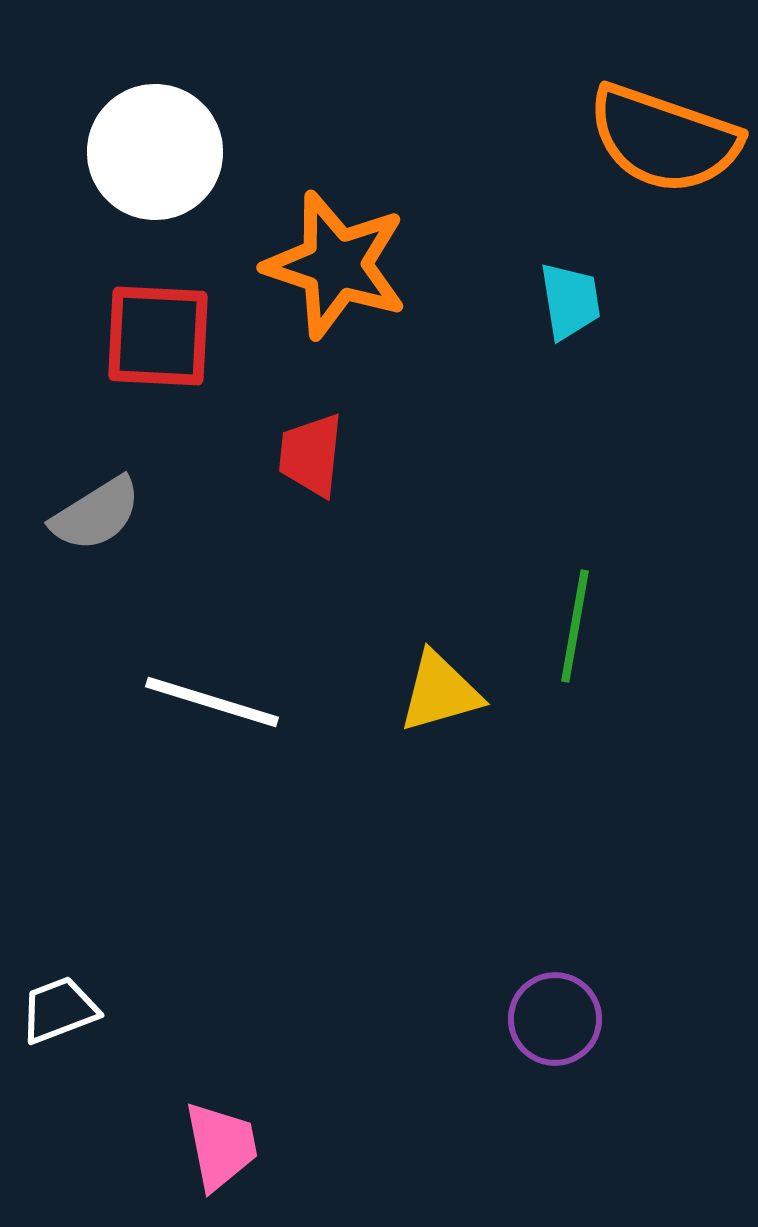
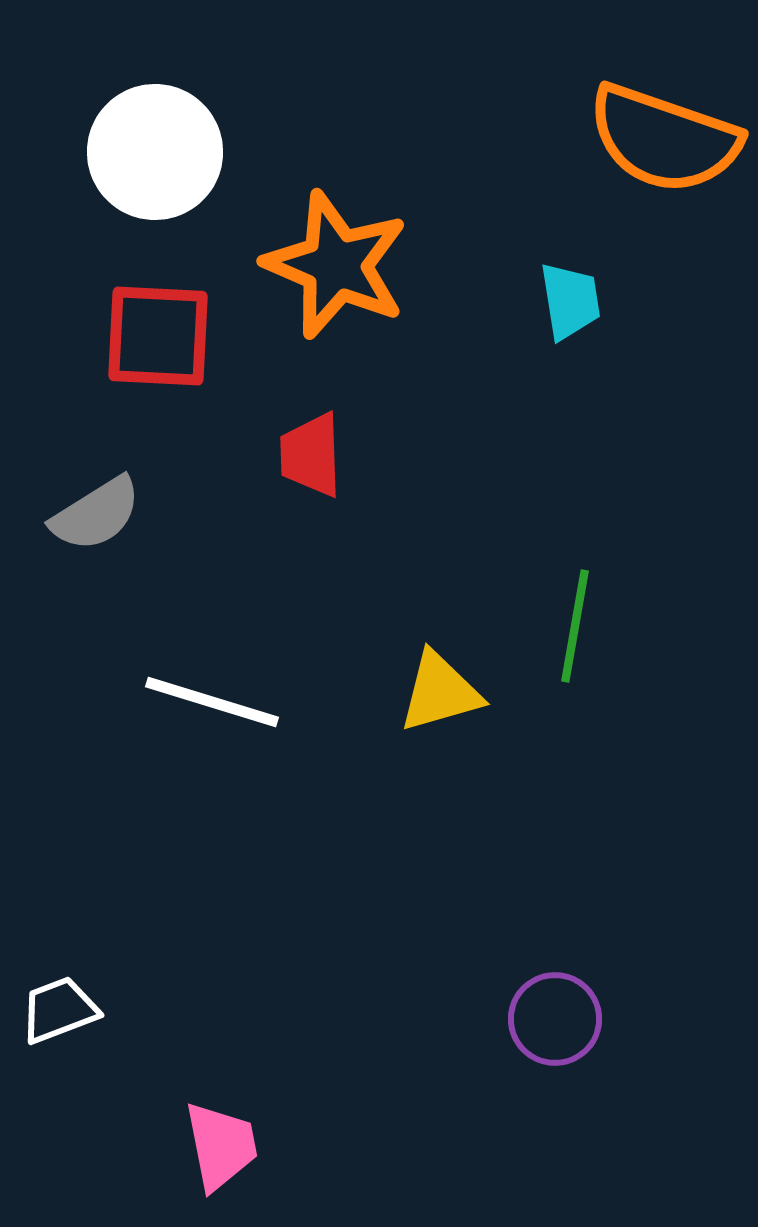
orange star: rotated 5 degrees clockwise
red trapezoid: rotated 8 degrees counterclockwise
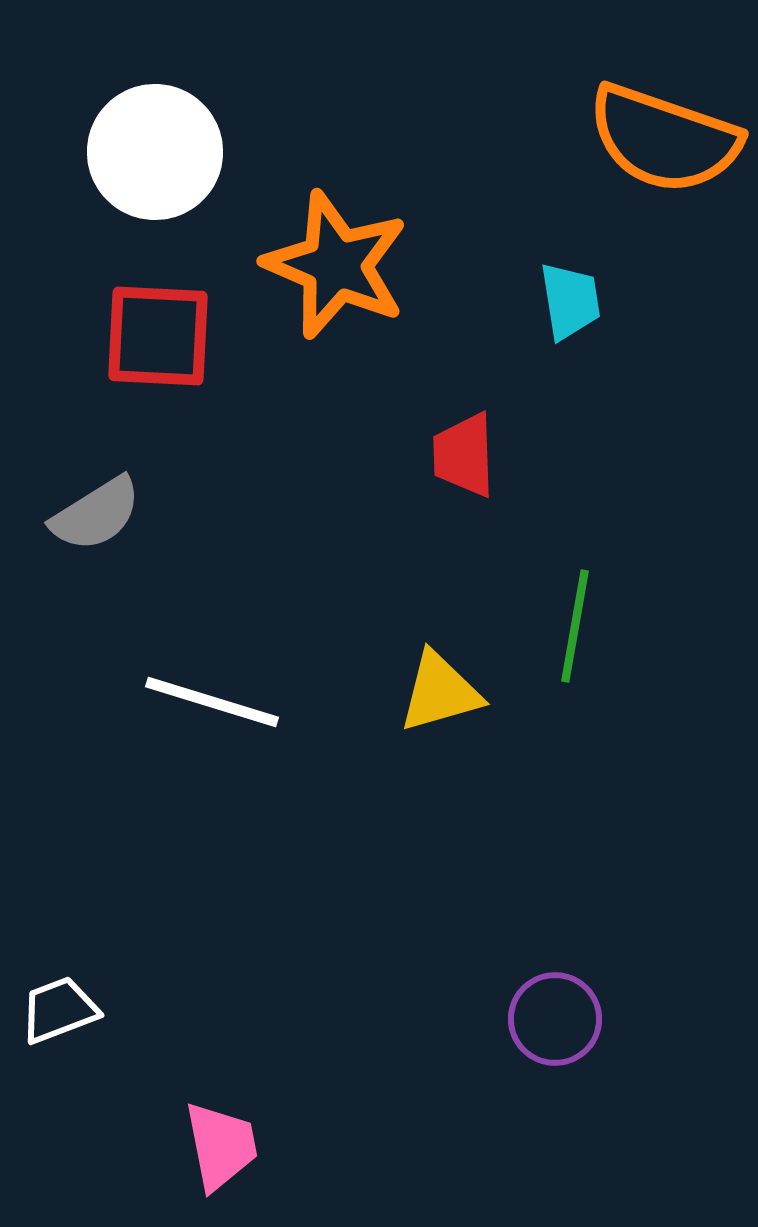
red trapezoid: moved 153 px right
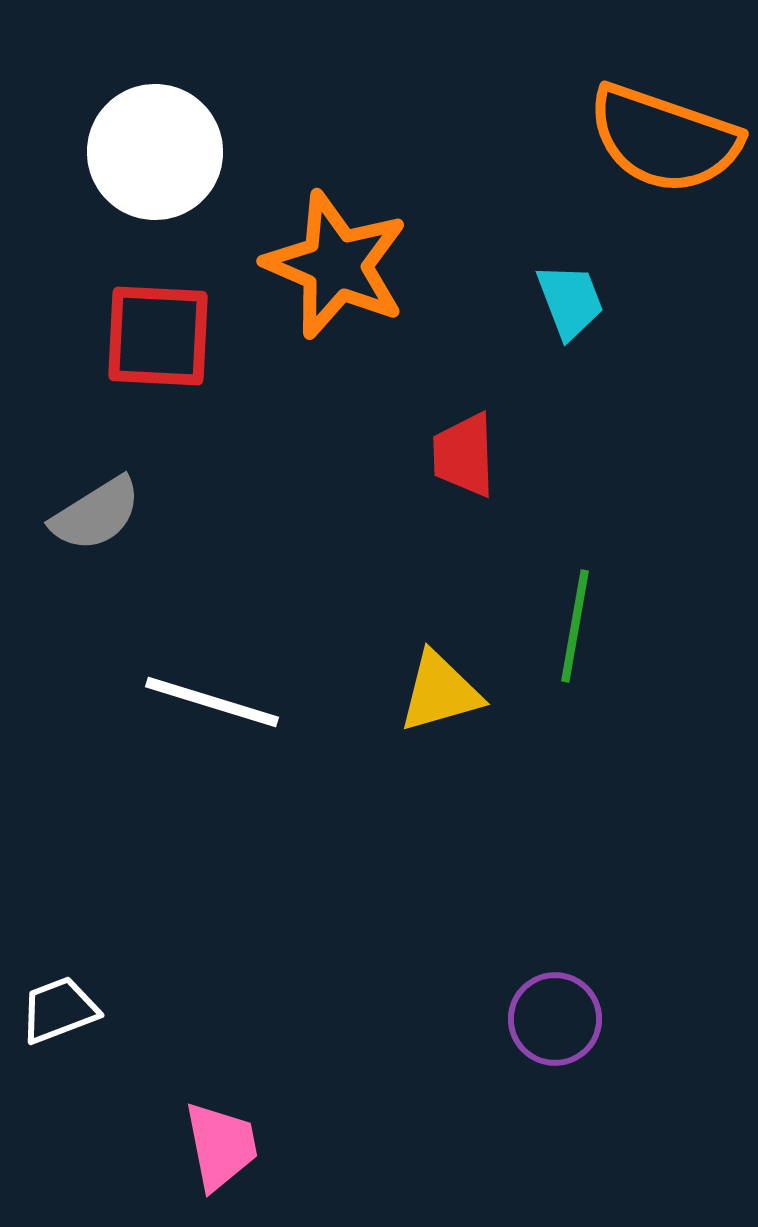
cyan trapezoid: rotated 12 degrees counterclockwise
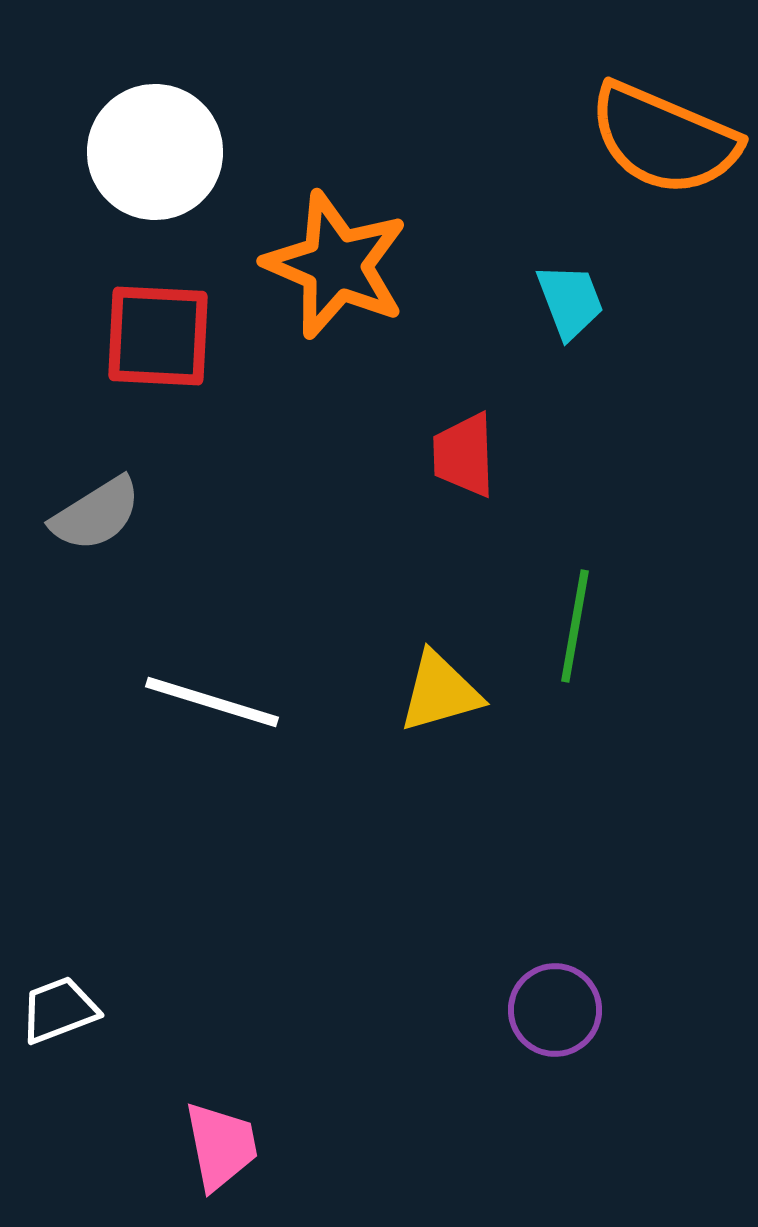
orange semicircle: rotated 4 degrees clockwise
purple circle: moved 9 px up
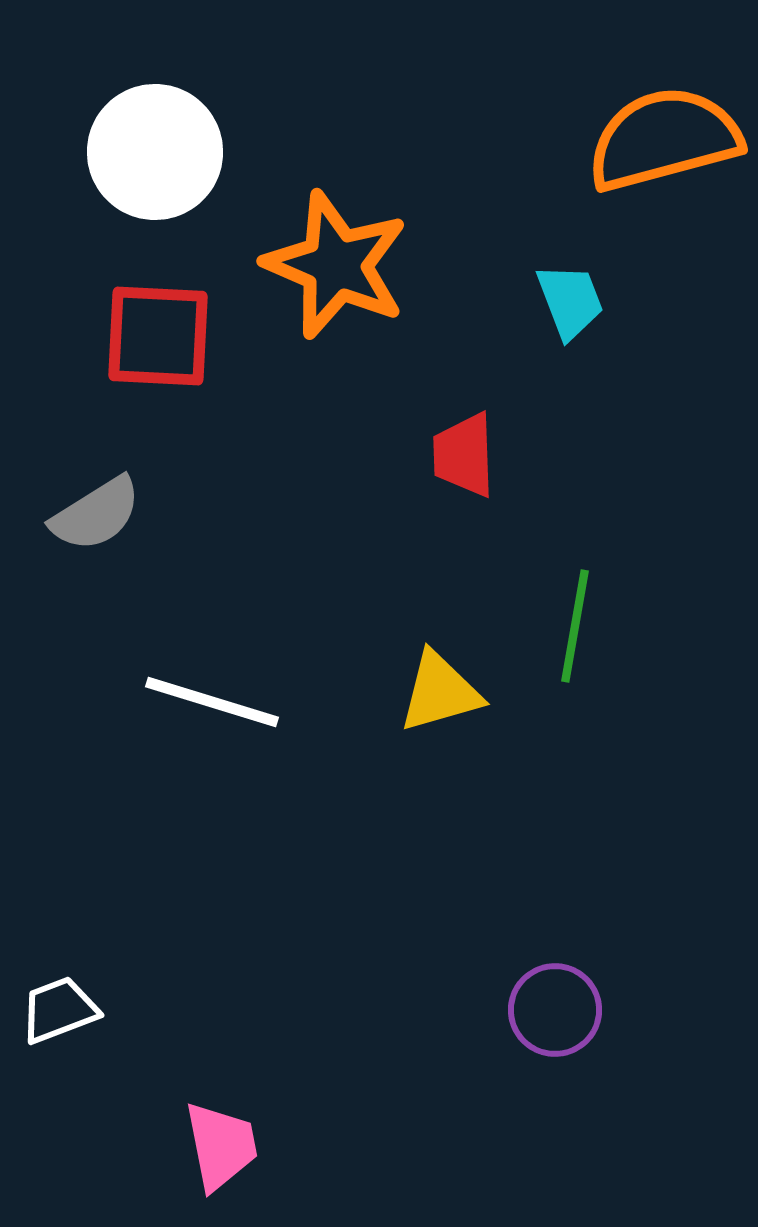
orange semicircle: rotated 142 degrees clockwise
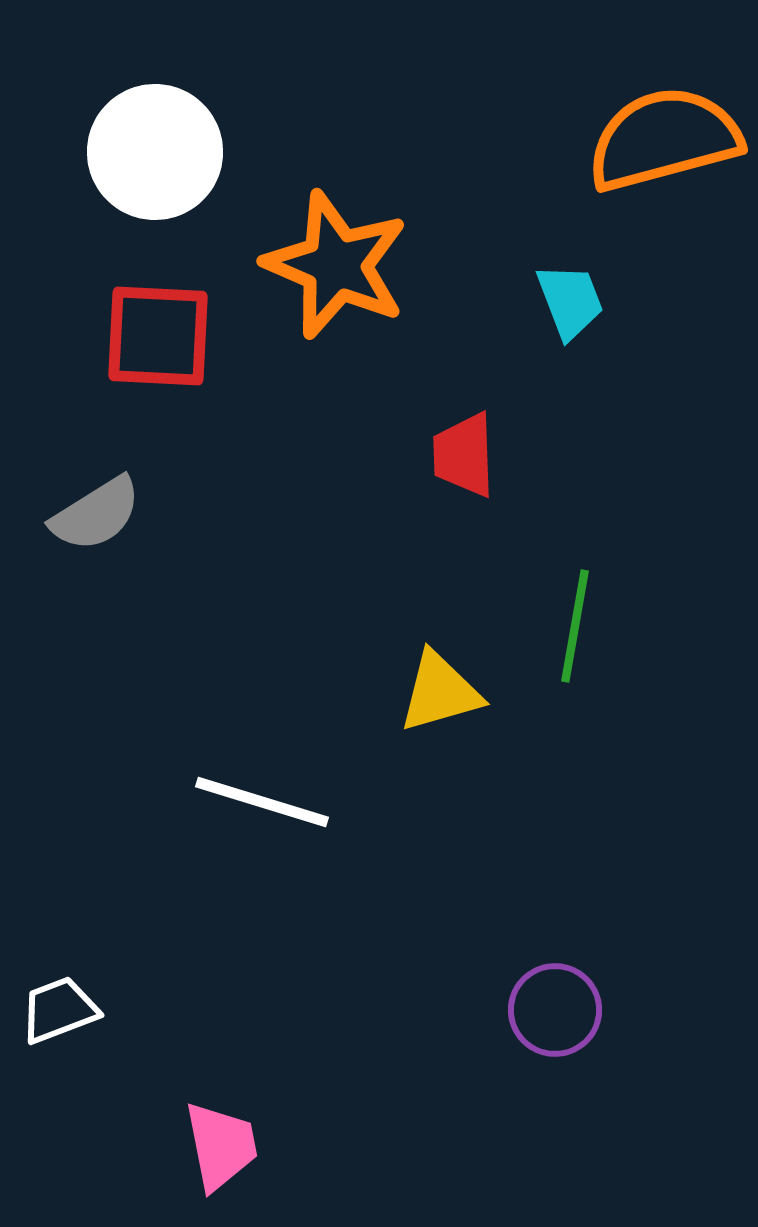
white line: moved 50 px right, 100 px down
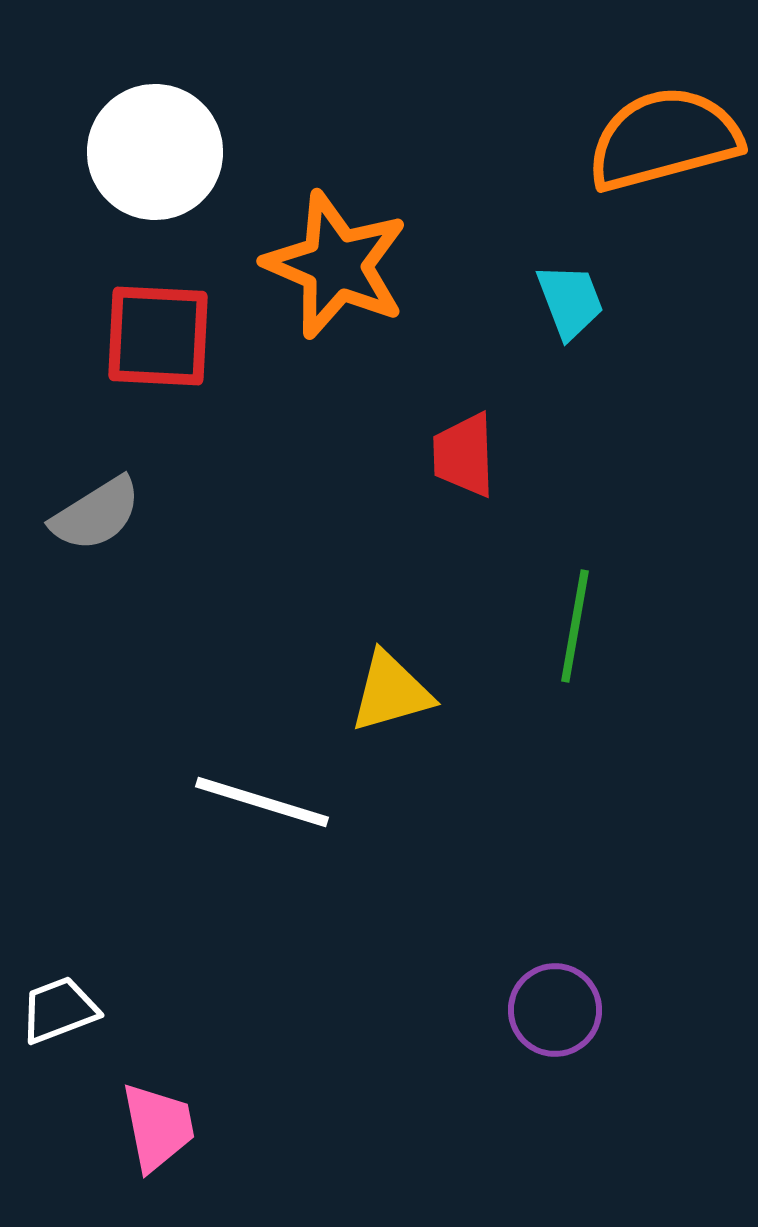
yellow triangle: moved 49 px left
pink trapezoid: moved 63 px left, 19 px up
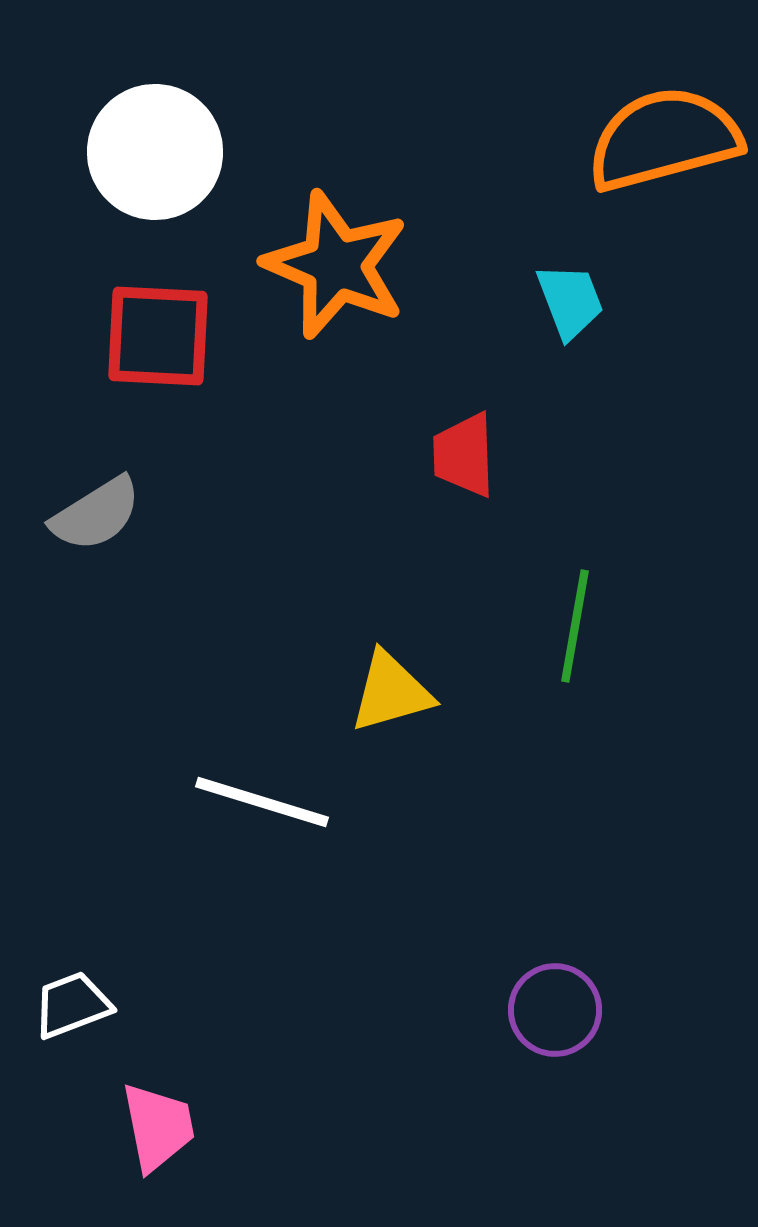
white trapezoid: moved 13 px right, 5 px up
